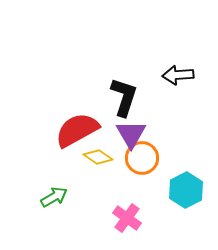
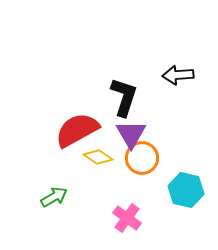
cyan hexagon: rotated 20 degrees counterclockwise
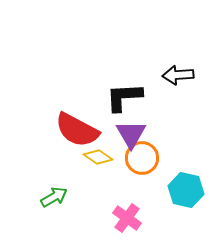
black L-shape: rotated 111 degrees counterclockwise
red semicircle: rotated 123 degrees counterclockwise
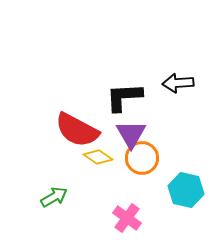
black arrow: moved 8 px down
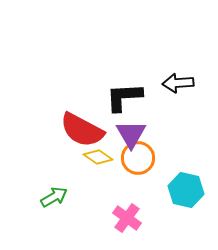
red semicircle: moved 5 px right
orange circle: moved 4 px left
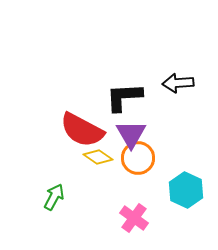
cyan hexagon: rotated 12 degrees clockwise
green arrow: rotated 32 degrees counterclockwise
pink cross: moved 7 px right
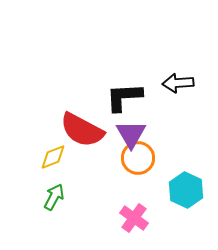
yellow diamond: moved 45 px left; rotated 56 degrees counterclockwise
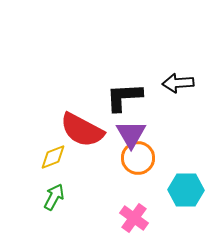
cyan hexagon: rotated 24 degrees counterclockwise
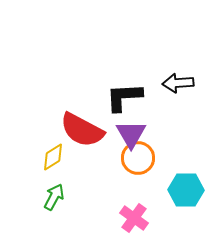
yellow diamond: rotated 12 degrees counterclockwise
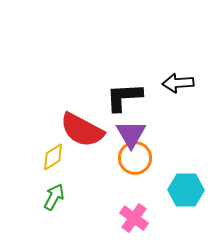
orange circle: moved 3 px left
